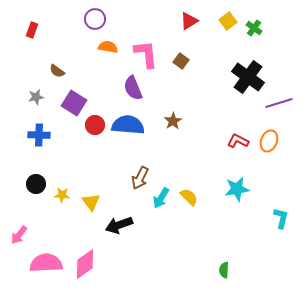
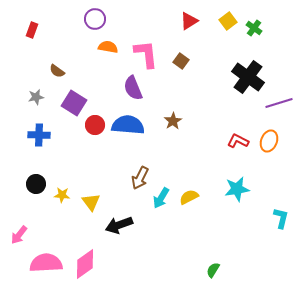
yellow semicircle: rotated 72 degrees counterclockwise
green semicircle: moved 11 px left; rotated 28 degrees clockwise
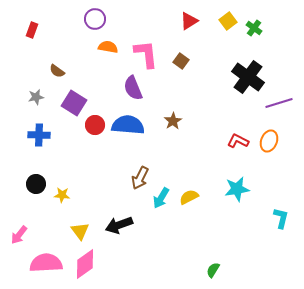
yellow triangle: moved 11 px left, 29 px down
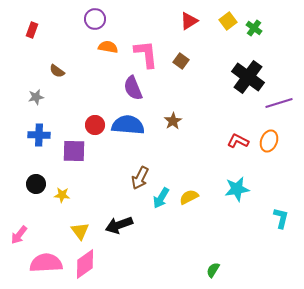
purple square: moved 48 px down; rotated 30 degrees counterclockwise
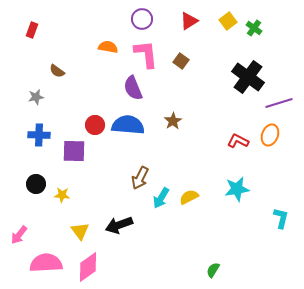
purple circle: moved 47 px right
orange ellipse: moved 1 px right, 6 px up
pink diamond: moved 3 px right, 3 px down
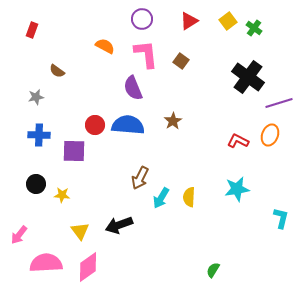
orange semicircle: moved 3 px left, 1 px up; rotated 18 degrees clockwise
yellow semicircle: rotated 60 degrees counterclockwise
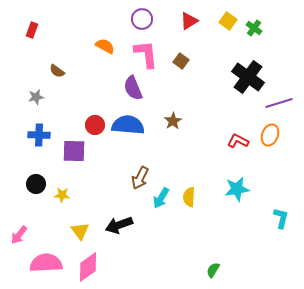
yellow square: rotated 18 degrees counterclockwise
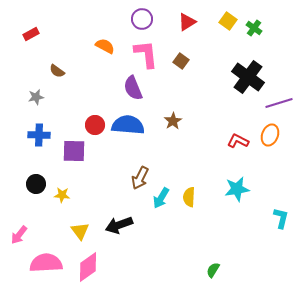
red triangle: moved 2 px left, 1 px down
red rectangle: moved 1 px left, 4 px down; rotated 42 degrees clockwise
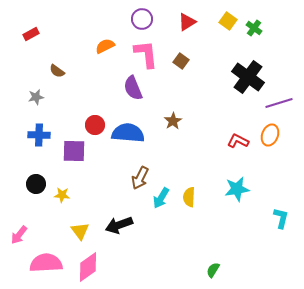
orange semicircle: rotated 54 degrees counterclockwise
blue semicircle: moved 8 px down
